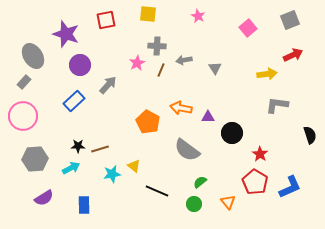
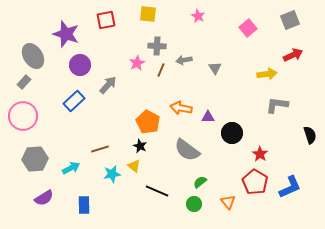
black star at (78, 146): moved 62 px right; rotated 24 degrees clockwise
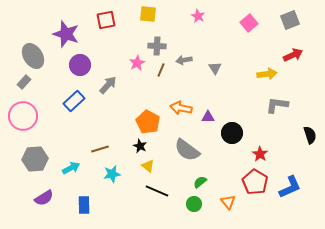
pink square at (248, 28): moved 1 px right, 5 px up
yellow triangle at (134, 166): moved 14 px right
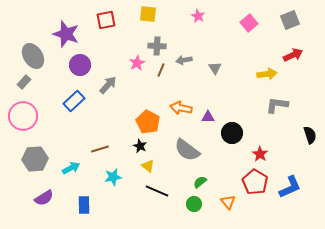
cyan star at (112, 174): moved 1 px right, 3 px down
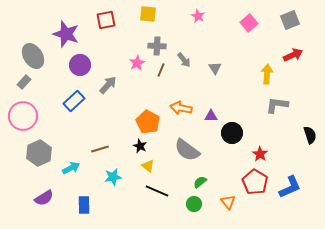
gray arrow at (184, 60): rotated 119 degrees counterclockwise
yellow arrow at (267, 74): rotated 78 degrees counterclockwise
purple triangle at (208, 117): moved 3 px right, 1 px up
gray hexagon at (35, 159): moved 4 px right, 6 px up; rotated 20 degrees counterclockwise
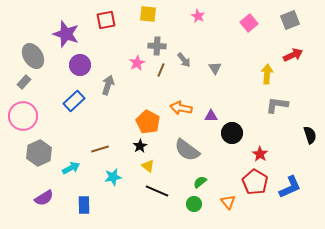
gray arrow at (108, 85): rotated 24 degrees counterclockwise
black star at (140, 146): rotated 16 degrees clockwise
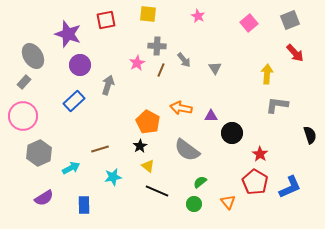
purple star at (66, 34): moved 2 px right
red arrow at (293, 55): moved 2 px right, 2 px up; rotated 72 degrees clockwise
